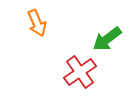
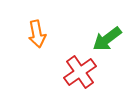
orange arrow: moved 11 px down; rotated 12 degrees clockwise
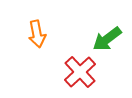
red cross: rotated 8 degrees counterclockwise
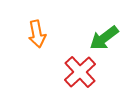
green arrow: moved 3 px left, 1 px up
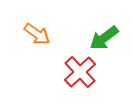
orange arrow: rotated 44 degrees counterclockwise
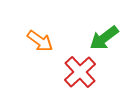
orange arrow: moved 3 px right, 7 px down
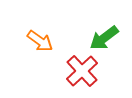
red cross: moved 2 px right, 1 px up
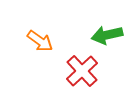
green arrow: moved 3 px right, 3 px up; rotated 24 degrees clockwise
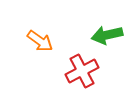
red cross: rotated 16 degrees clockwise
